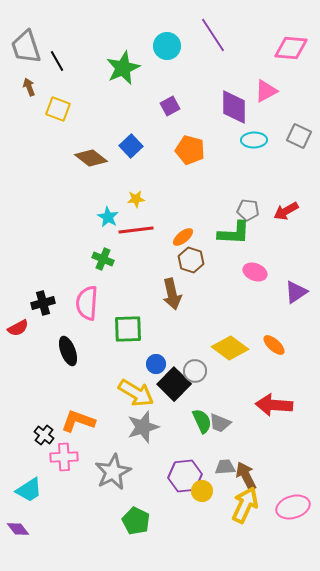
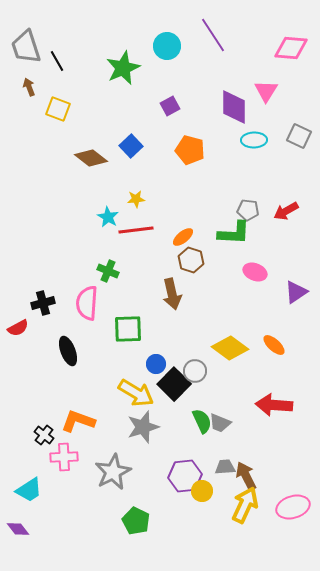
pink triangle at (266, 91): rotated 30 degrees counterclockwise
green cross at (103, 259): moved 5 px right, 12 px down
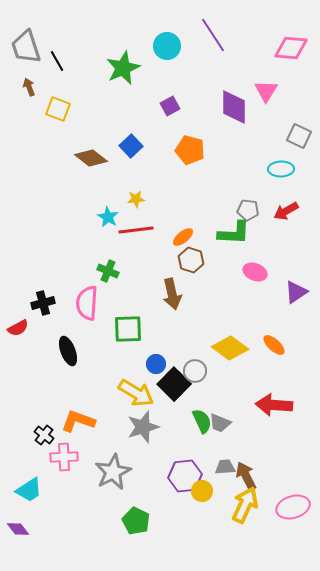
cyan ellipse at (254, 140): moved 27 px right, 29 px down
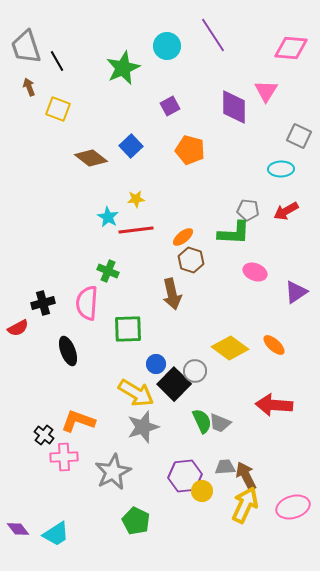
cyan trapezoid at (29, 490): moved 27 px right, 44 px down
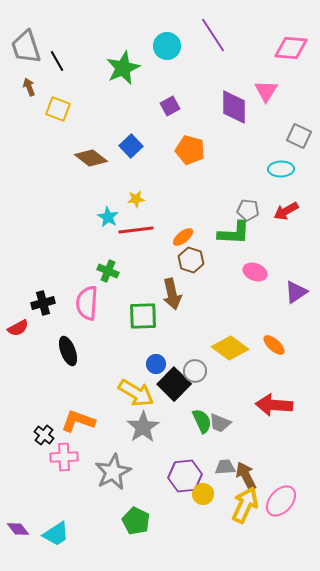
green square at (128, 329): moved 15 px right, 13 px up
gray star at (143, 427): rotated 16 degrees counterclockwise
yellow circle at (202, 491): moved 1 px right, 3 px down
pink ellipse at (293, 507): moved 12 px left, 6 px up; rotated 32 degrees counterclockwise
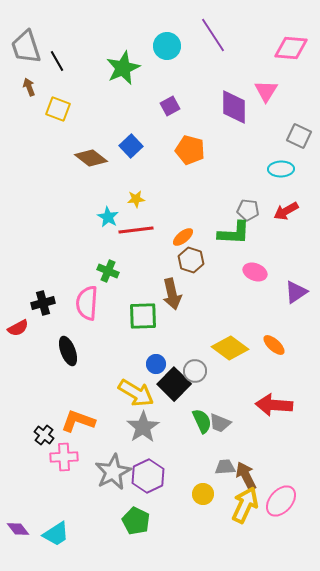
purple hexagon at (185, 476): moved 37 px left; rotated 20 degrees counterclockwise
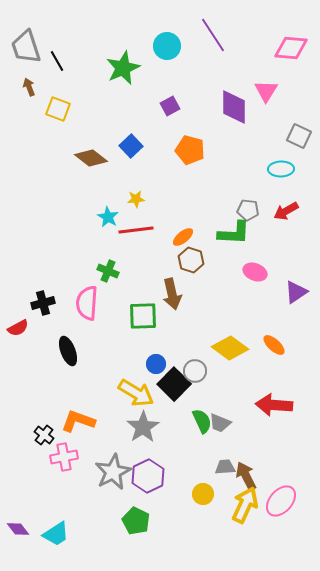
pink cross at (64, 457): rotated 8 degrees counterclockwise
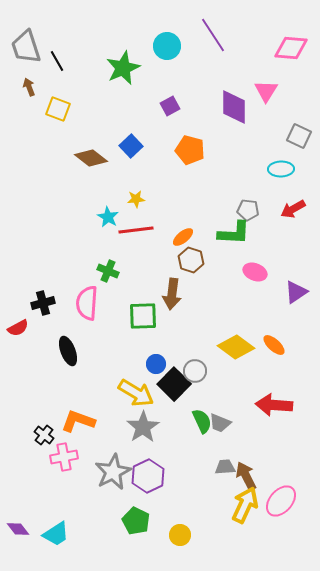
red arrow at (286, 211): moved 7 px right, 2 px up
brown arrow at (172, 294): rotated 20 degrees clockwise
yellow diamond at (230, 348): moved 6 px right, 1 px up
yellow circle at (203, 494): moved 23 px left, 41 px down
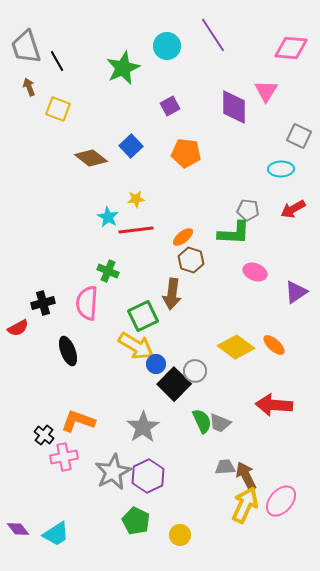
orange pentagon at (190, 150): moved 4 px left, 3 px down; rotated 8 degrees counterclockwise
green square at (143, 316): rotated 24 degrees counterclockwise
yellow arrow at (136, 393): moved 47 px up
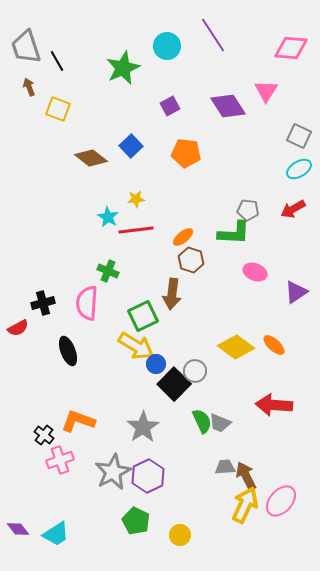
purple diamond at (234, 107): moved 6 px left, 1 px up; rotated 33 degrees counterclockwise
cyan ellipse at (281, 169): moved 18 px right; rotated 30 degrees counterclockwise
pink cross at (64, 457): moved 4 px left, 3 px down; rotated 8 degrees counterclockwise
